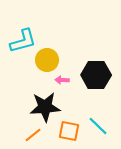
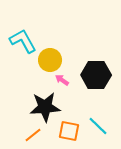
cyan L-shape: rotated 104 degrees counterclockwise
yellow circle: moved 3 px right
pink arrow: rotated 32 degrees clockwise
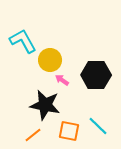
black star: moved 2 px up; rotated 16 degrees clockwise
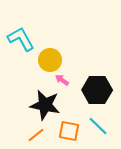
cyan L-shape: moved 2 px left, 2 px up
black hexagon: moved 1 px right, 15 px down
orange line: moved 3 px right
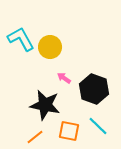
yellow circle: moved 13 px up
pink arrow: moved 2 px right, 2 px up
black hexagon: moved 3 px left, 1 px up; rotated 20 degrees clockwise
orange line: moved 1 px left, 2 px down
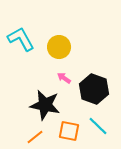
yellow circle: moved 9 px right
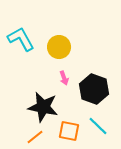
pink arrow: rotated 144 degrees counterclockwise
black star: moved 2 px left, 2 px down
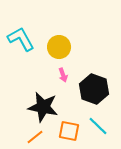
pink arrow: moved 1 px left, 3 px up
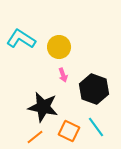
cyan L-shape: rotated 28 degrees counterclockwise
cyan line: moved 2 px left, 1 px down; rotated 10 degrees clockwise
orange square: rotated 15 degrees clockwise
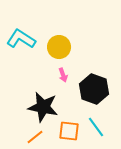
orange square: rotated 20 degrees counterclockwise
